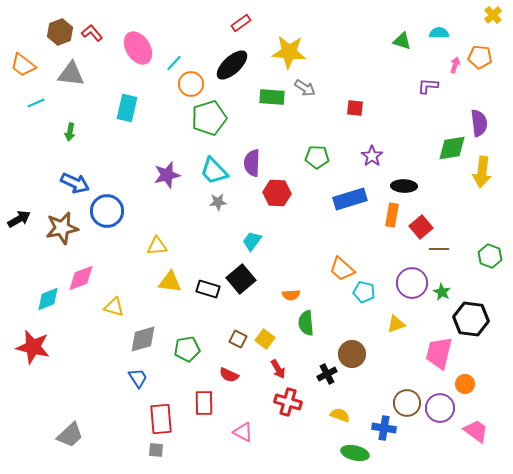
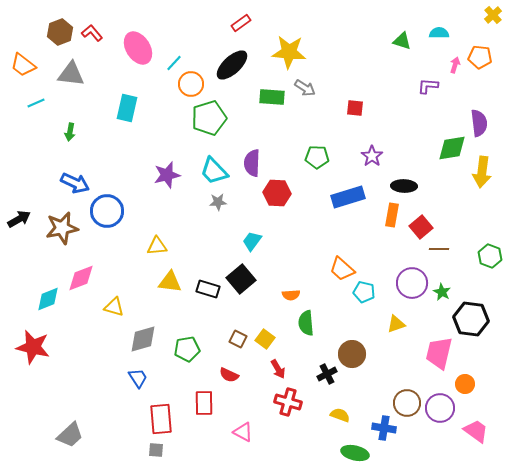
blue rectangle at (350, 199): moved 2 px left, 2 px up
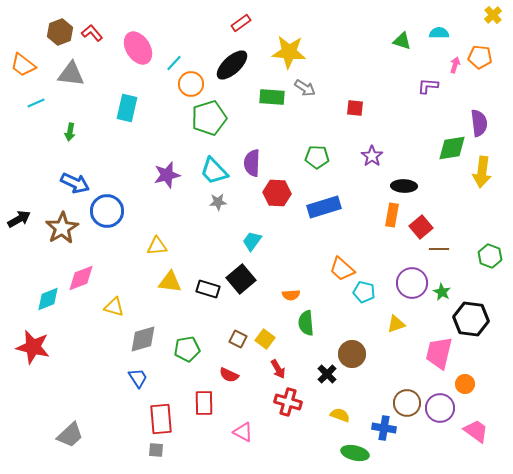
blue rectangle at (348, 197): moved 24 px left, 10 px down
brown star at (62, 228): rotated 20 degrees counterclockwise
black cross at (327, 374): rotated 18 degrees counterclockwise
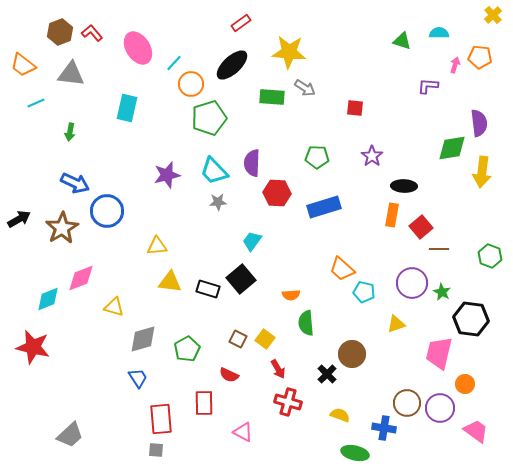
green pentagon at (187, 349): rotated 20 degrees counterclockwise
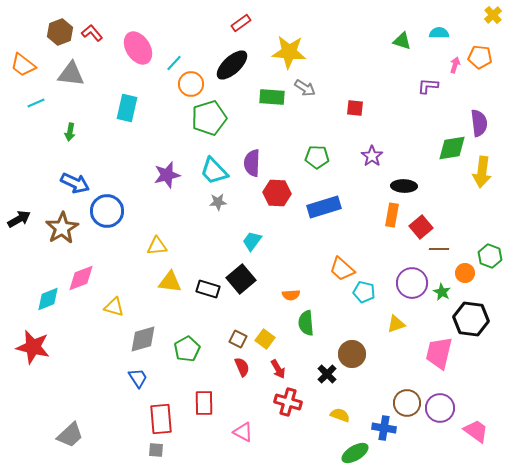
red semicircle at (229, 375): moved 13 px right, 8 px up; rotated 138 degrees counterclockwise
orange circle at (465, 384): moved 111 px up
green ellipse at (355, 453): rotated 44 degrees counterclockwise
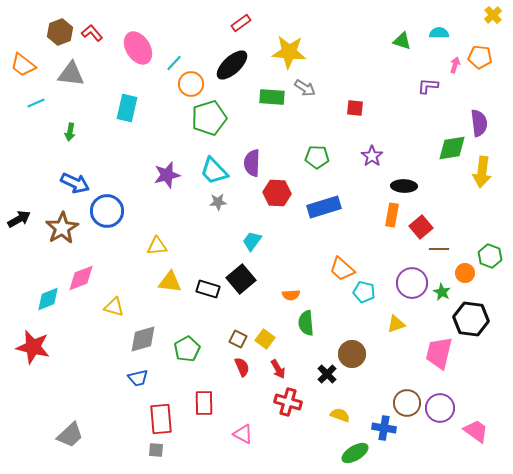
blue trapezoid at (138, 378): rotated 110 degrees clockwise
pink triangle at (243, 432): moved 2 px down
